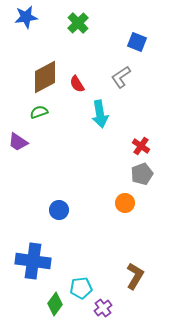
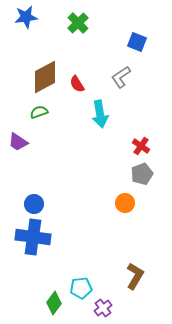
blue circle: moved 25 px left, 6 px up
blue cross: moved 24 px up
green diamond: moved 1 px left, 1 px up
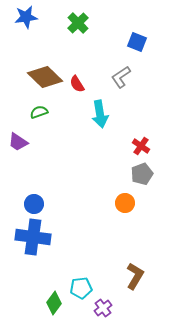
brown diamond: rotated 72 degrees clockwise
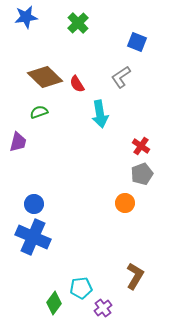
purple trapezoid: rotated 110 degrees counterclockwise
blue cross: rotated 16 degrees clockwise
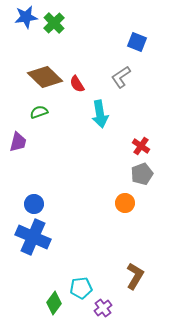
green cross: moved 24 px left
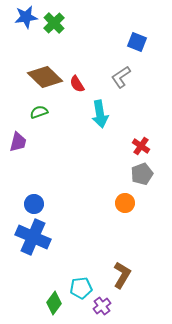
brown L-shape: moved 13 px left, 1 px up
purple cross: moved 1 px left, 2 px up
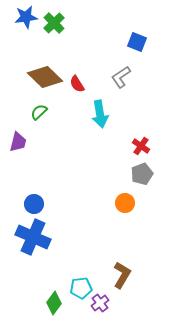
green semicircle: rotated 24 degrees counterclockwise
purple cross: moved 2 px left, 3 px up
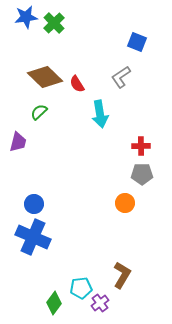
red cross: rotated 36 degrees counterclockwise
gray pentagon: rotated 20 degrees clockwise
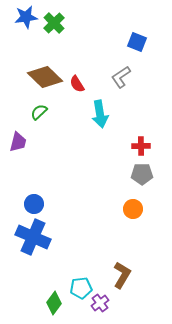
orange circle: moved 8 px right, 6 px down
